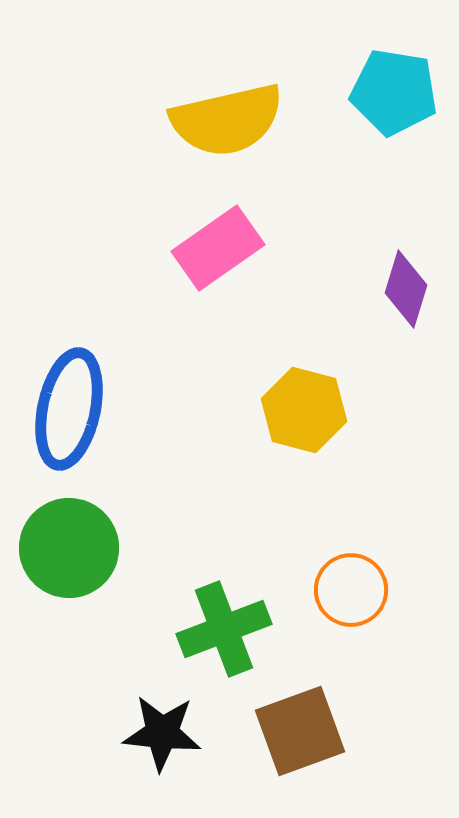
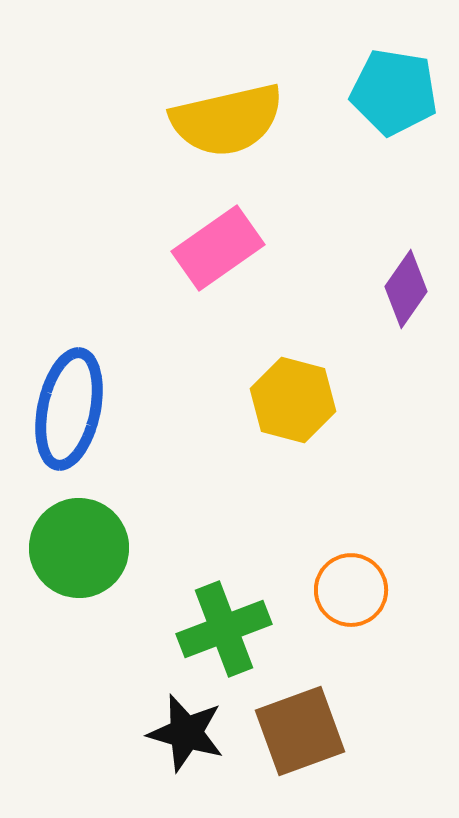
purple diamond: rotated 18 degrees clockwise
yellow hexagon: moved 11 px left, 10 px up
green circle: moved 10 px right
black star: moved 24 px right; rotated 10 degrees clockwise
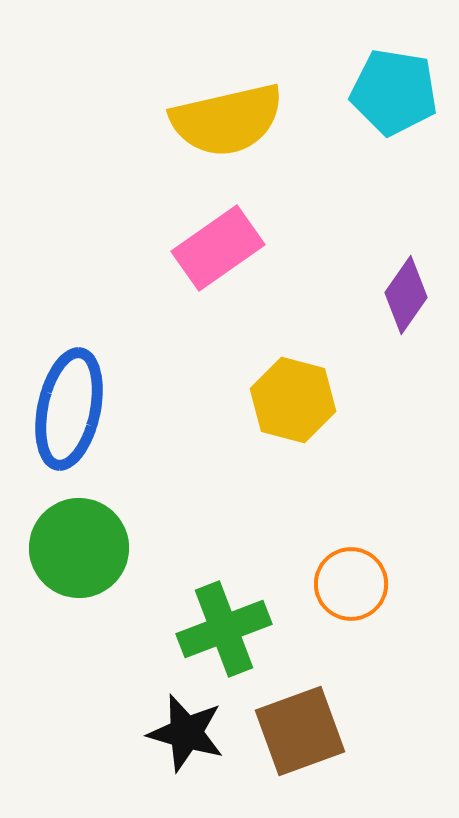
purple diamond: moved 6 px down
orange circle: moved 6 px up
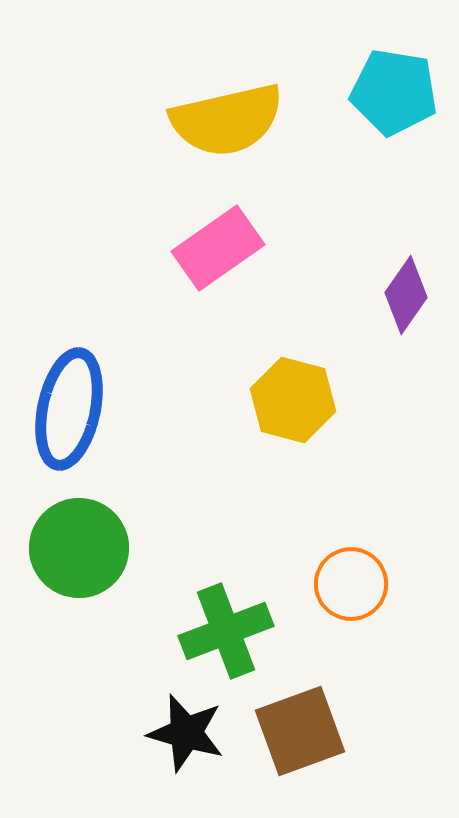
green cross: moved 2 px right, 2 px down
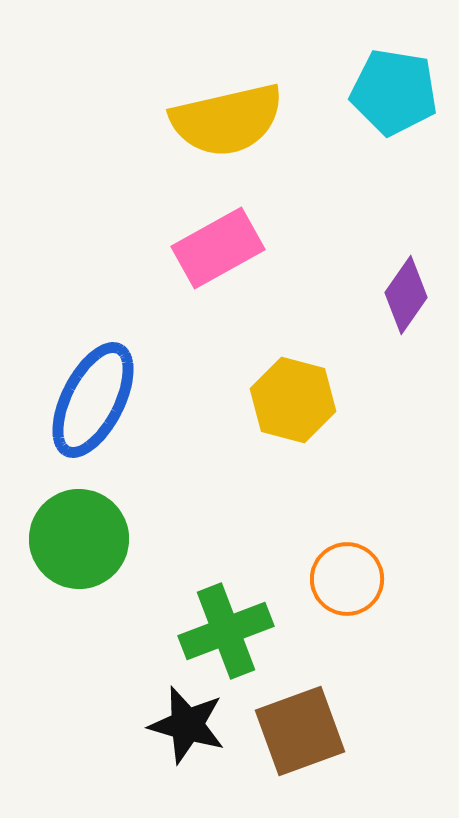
pink rectangle: rotated 6 degrees clockwise
blue ellipse: moved 24 px right, 9 px up; rotated 15 degrees clockwise
green circle: moved 9 px up
orange circle: moved 4 px left, 5 px up
black star: moved 1 px right, 8 px up
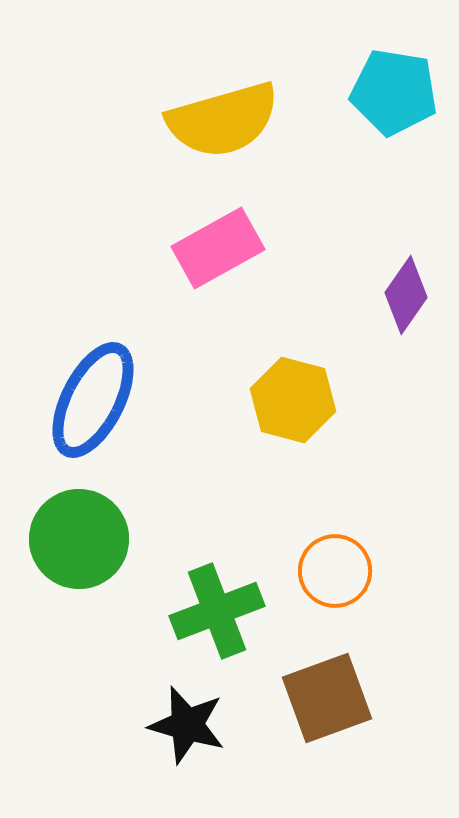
yellow semicircle: moved 4 px left; rotated 3 degrees counterclockwise
orange circle: moved 12 px left, 8 px up
green cross: moved 9 px left, 20 px up
brown square: moved 27 px right, 33 px up
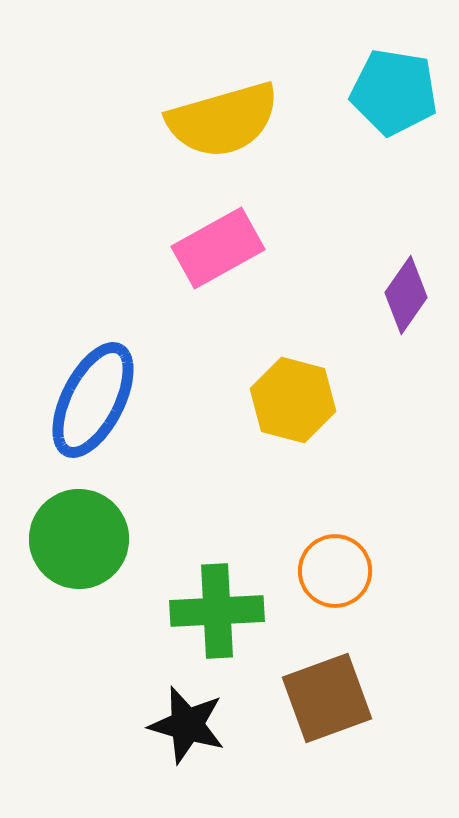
green cross: rotated 18 degrees clockwise
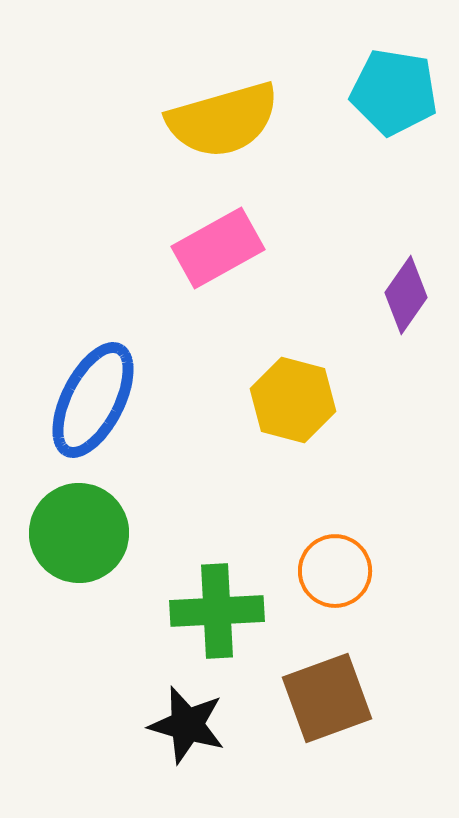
green circle: moved 6 px up
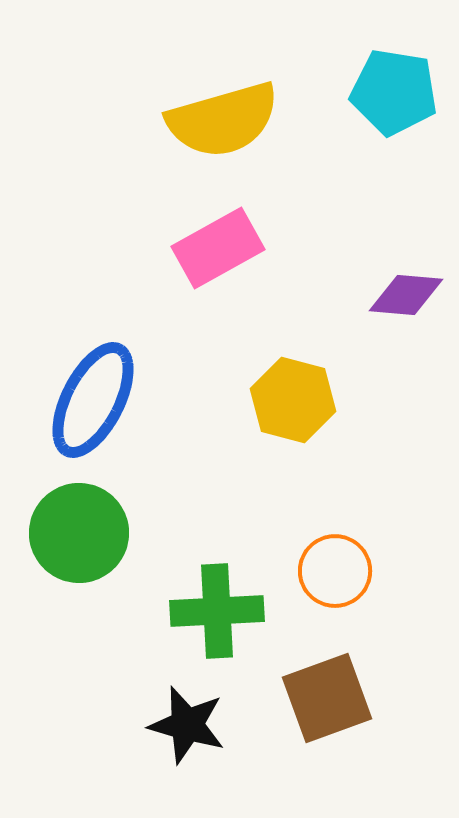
purple diamond: rotated 60 degrees clockwise
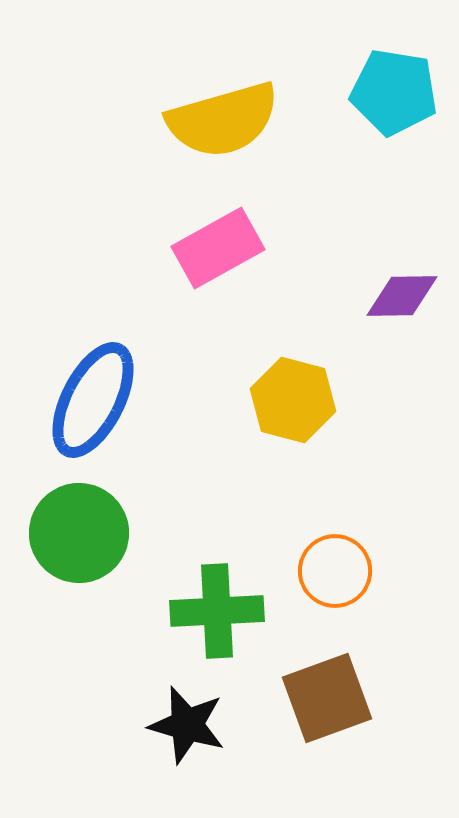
purple diamond: moved 4 px left, 1 px down; rotated 6 degrees counterclockwise
